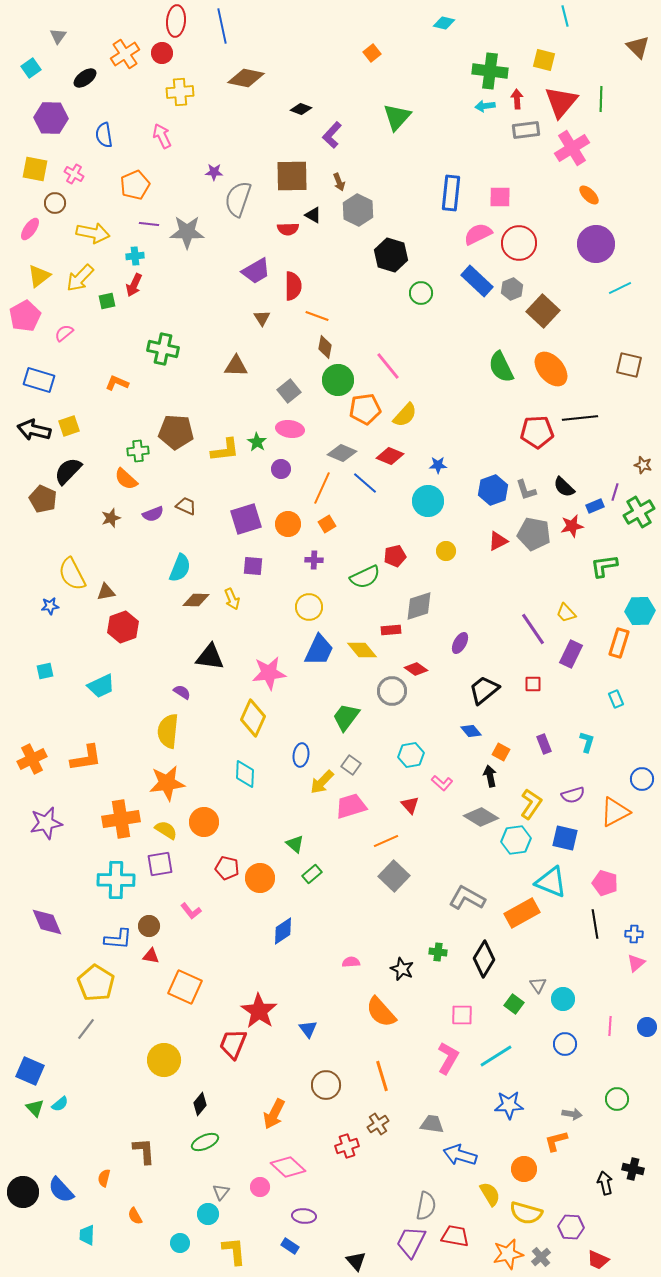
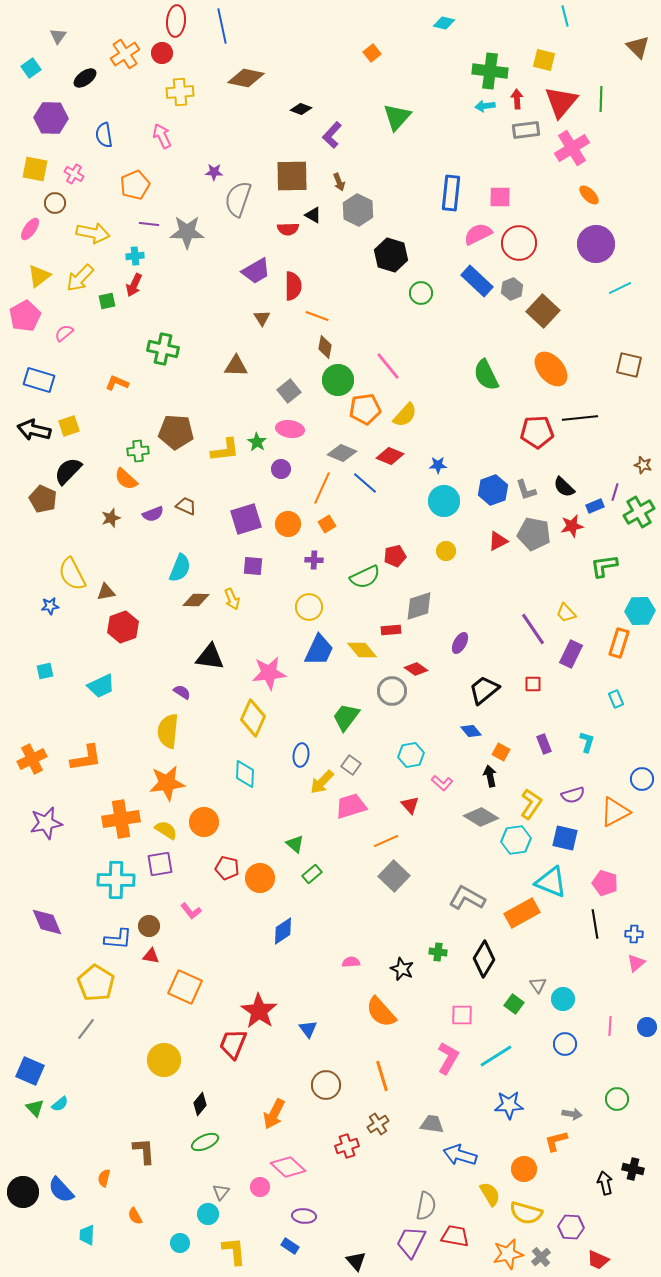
green semicircle at (501, 367): moved 15 px left, 8 px down
cyan circle at (428, 501): moved 16 px right
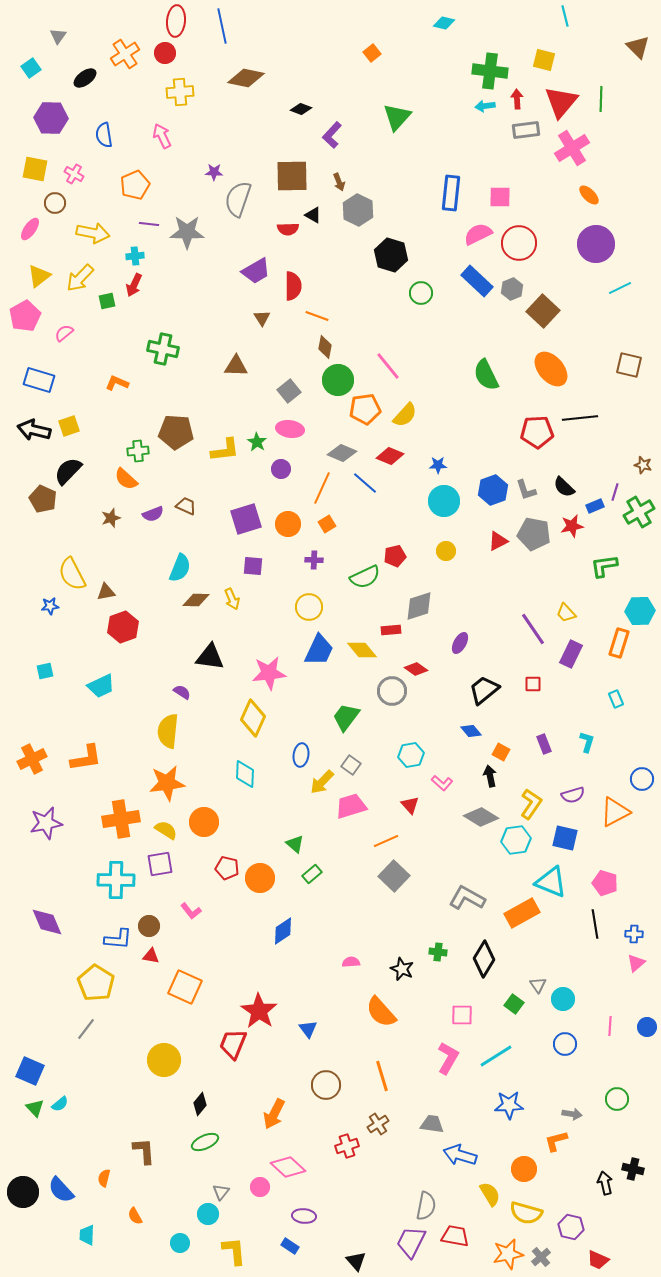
red circle at (162, 53): moved 3 px right
purple hexagon at (571, 1227): rotated 10 degrees clockwise
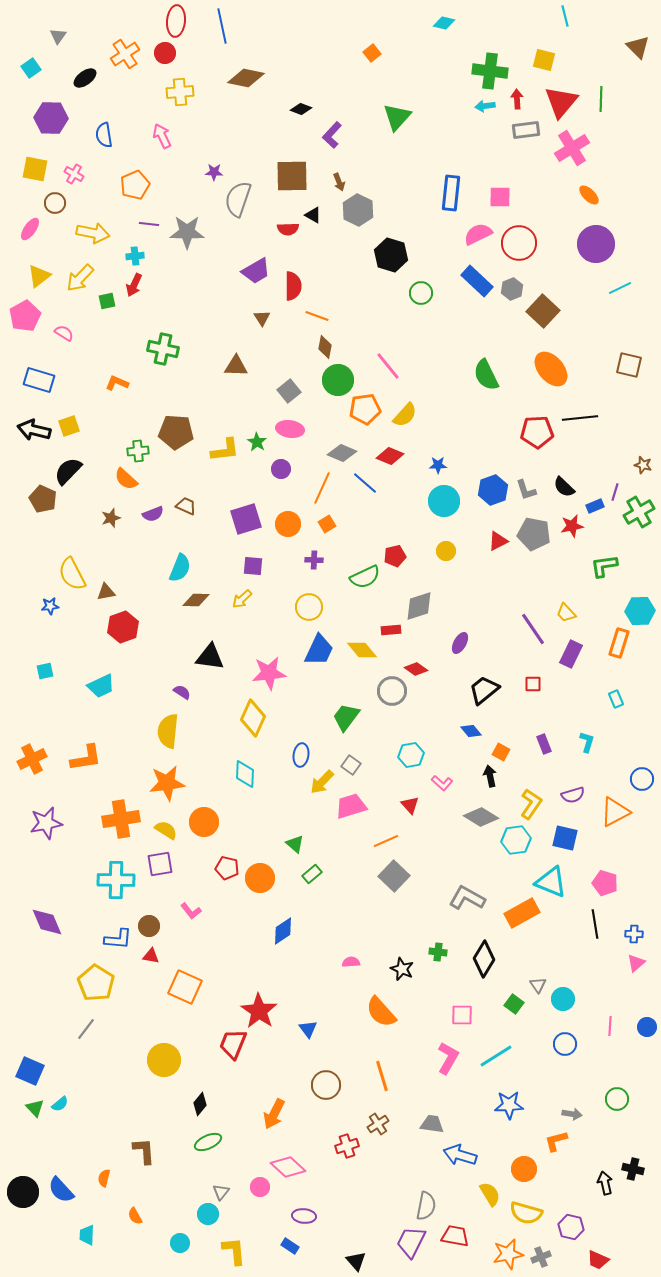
pink semicircle at (64, 333): rotated 72 degrees clockwise
yellow arrow at (232, 599): moved 10 px right; rotated 70 degrees clockwise
green ellipse at (205, 1142): moved 3 px right
gray cross at (541, 1257): rotated 18 degrees clockwise
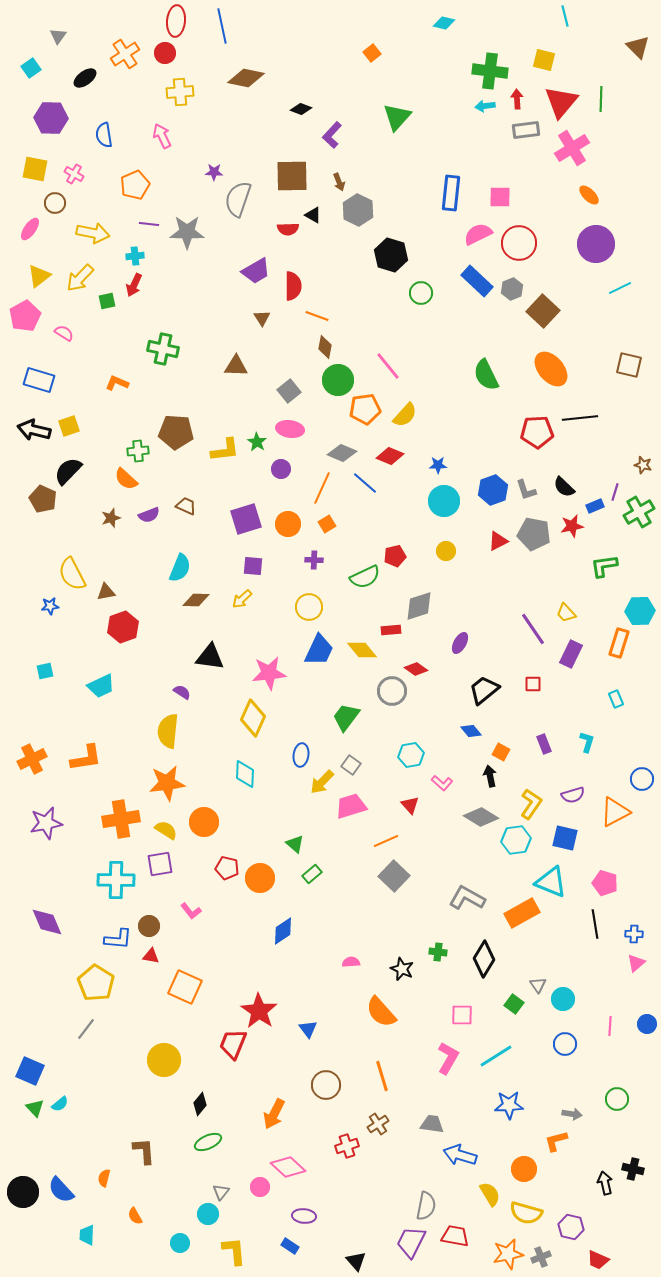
purple semicircle at (153, 514): moved 4 px left, 1 px down
blue circle at (647, 1027): moved 3 px up
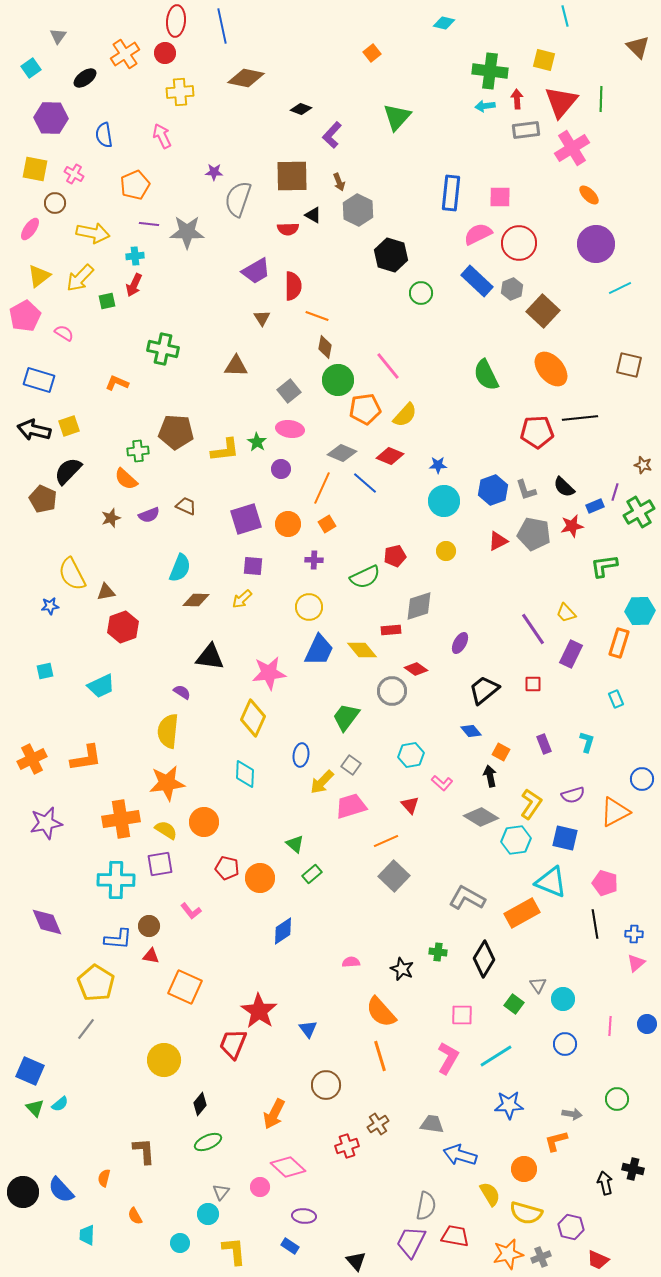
orange line at (382, 1076): moved 2 px left, 20 px up
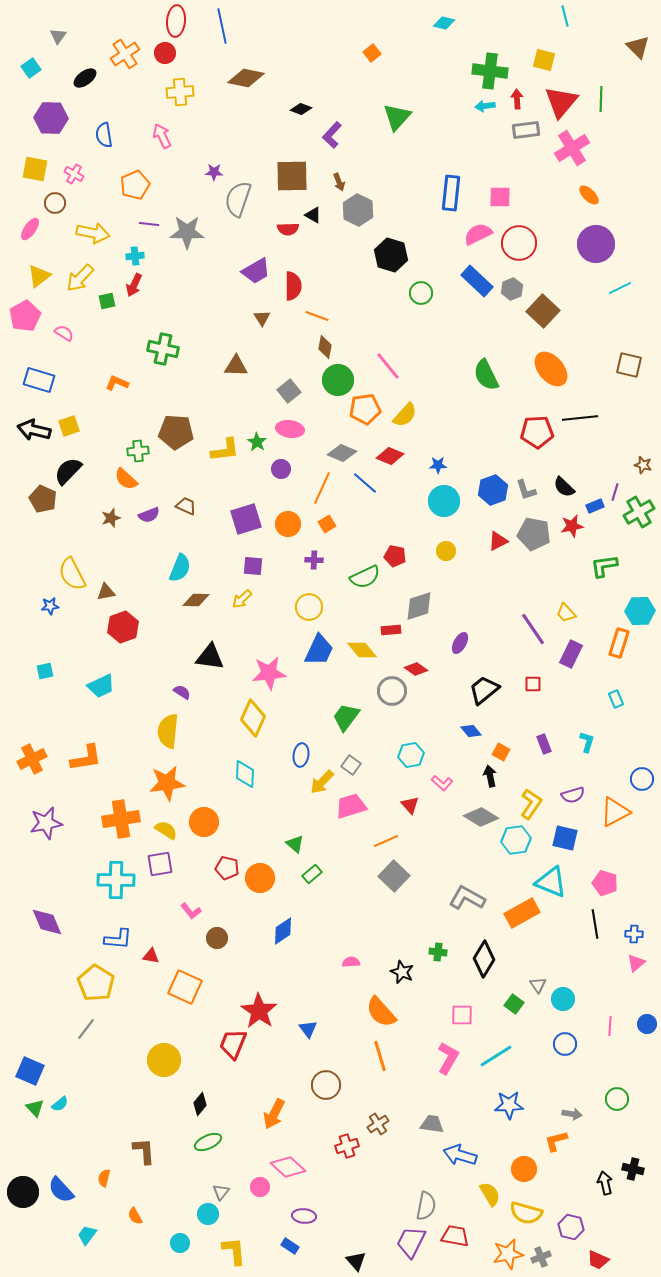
red pentagon at (395, 556): rotated 25 degrees clockwise
brown circle at (149, 926): moved 68 px right, 12 px down
black star at (402, 969): moved 3 px down
cyan trapezoid at (87, 1235): rotated 35 degrees clockwise
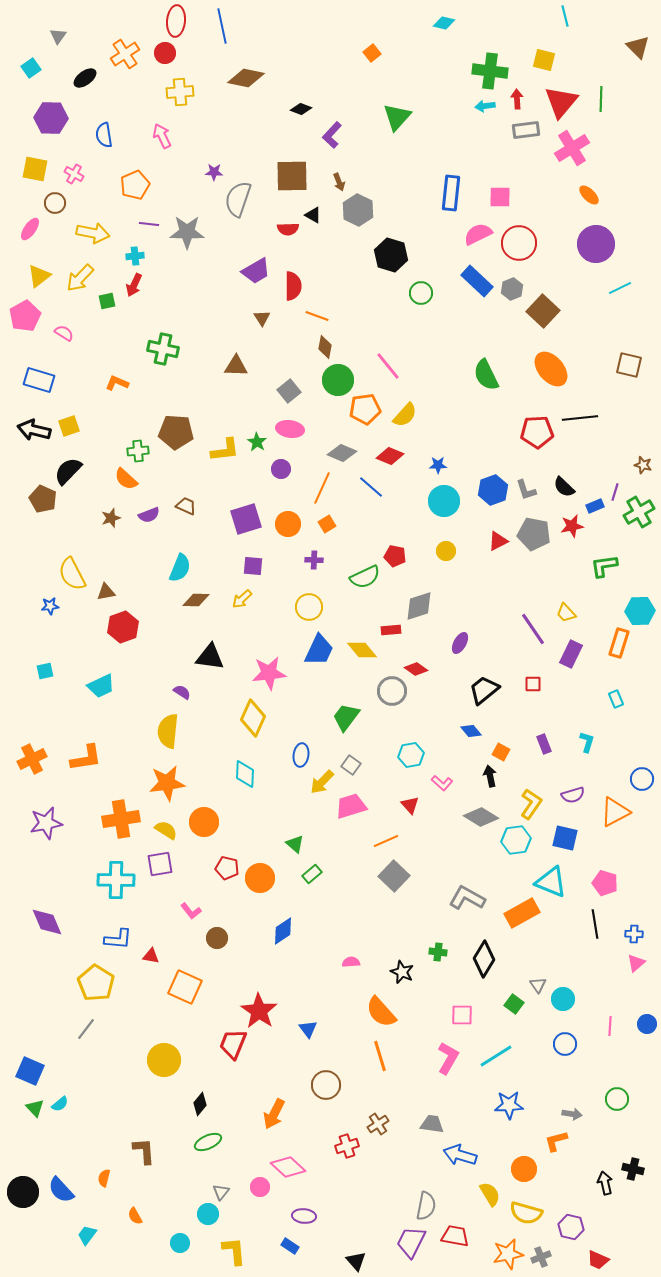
blue line at (365, 483): moved 6 px right, 4 px down
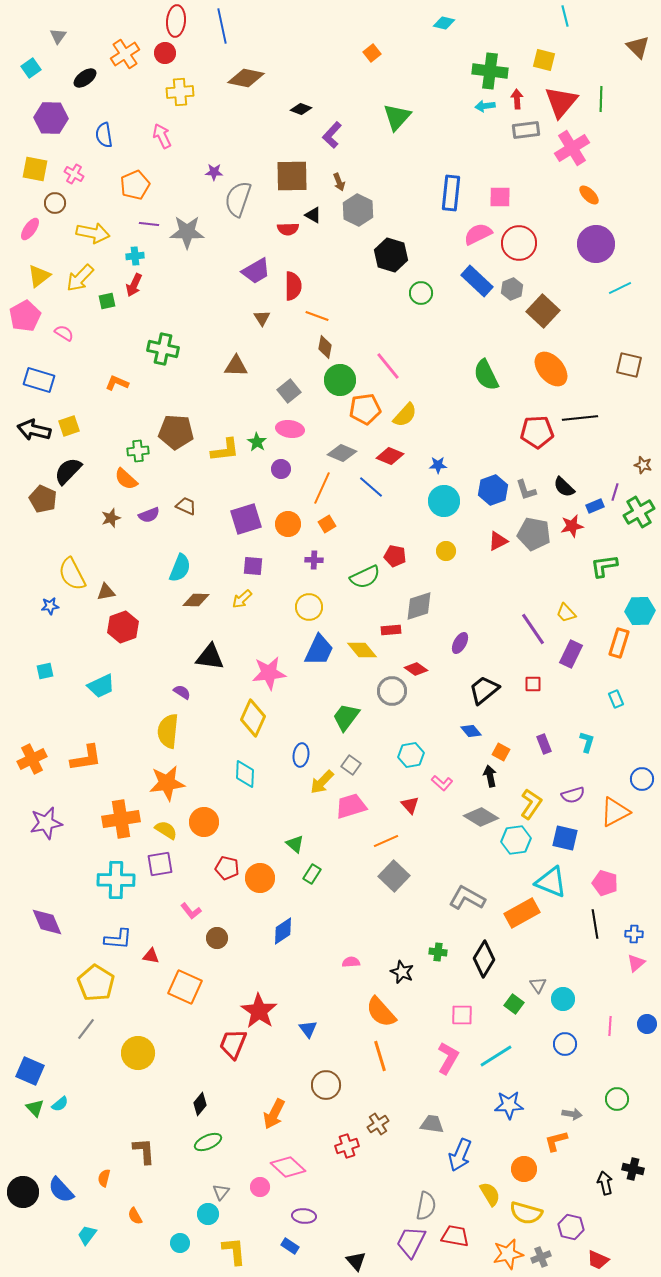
green circle at (338, 380): moved 2 px right
green rectangle at (312, 874): rotated 18 degrees counterclockwise
yellow circle at (164, 1060): moved 26 px left, 7 px up
blue arrow at (460, 1155): rotated 84 degrees counterclockwise
